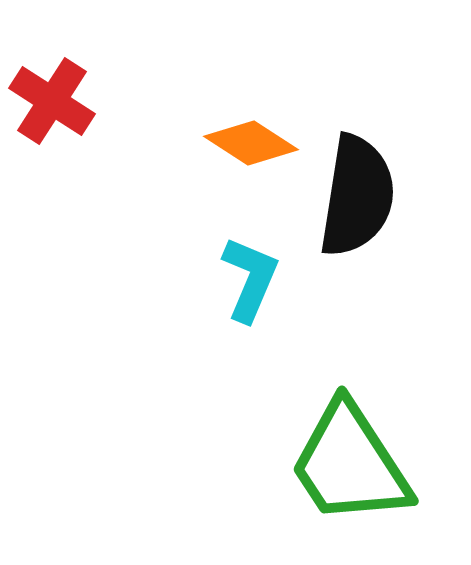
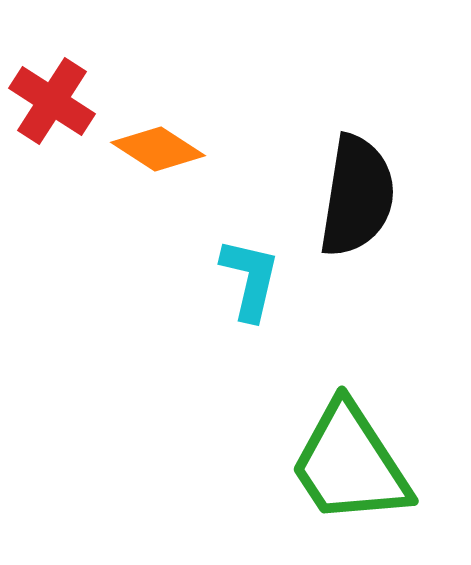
orange diamond: moved 93 px left, 6 px down
cyan L-shape: rotated 10 degrees counterclockwise
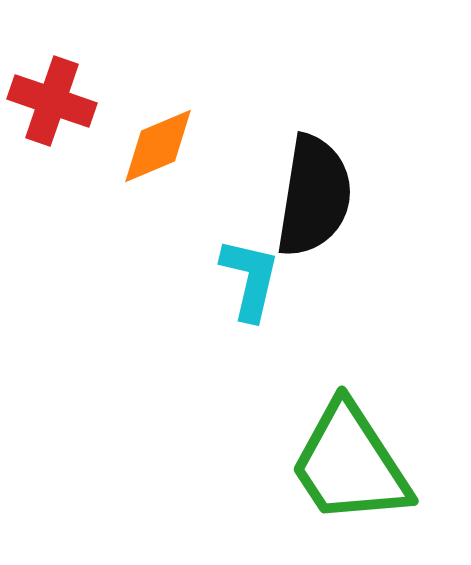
red cross: rotated 14 degrees counterclockwise
orange diamond: moved 3 px up; rotated 56 degrees counterclockwise
black semicircle: moved 43 px left
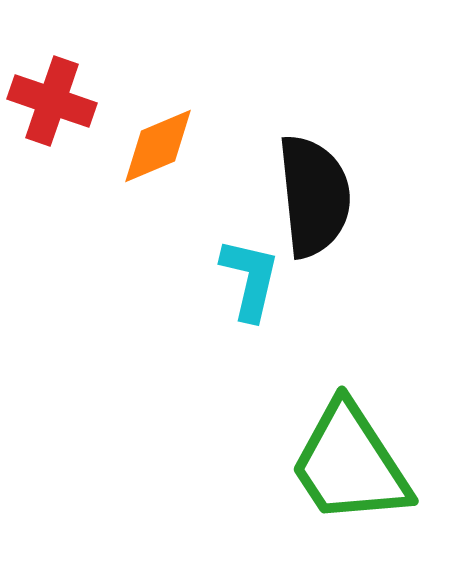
black semicircle: rotated 15 degrees counterclockwise
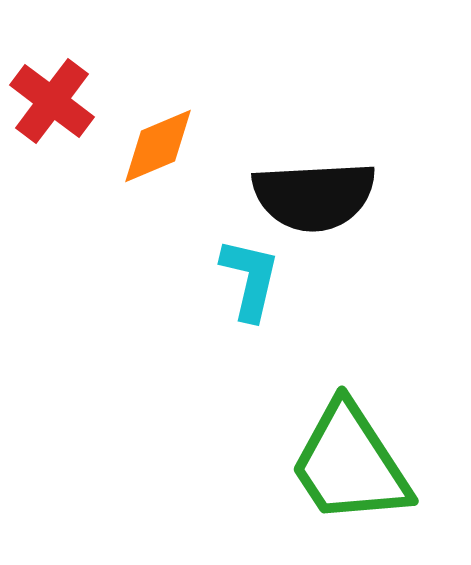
red cross: rotated 18 degrees clockwise
black semicircle: rotated 93 degrees clockwise
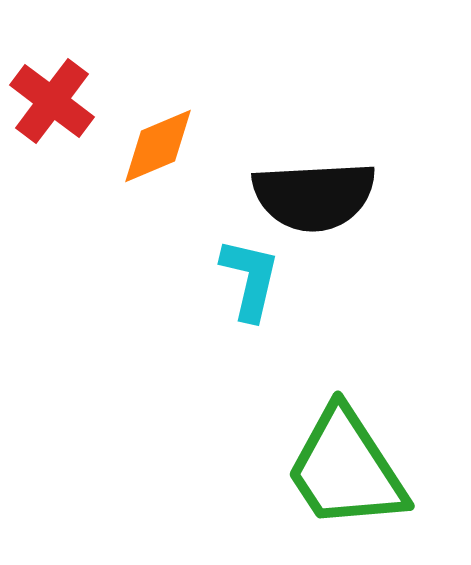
green trapezoid: moved 4 px left, 5 px down
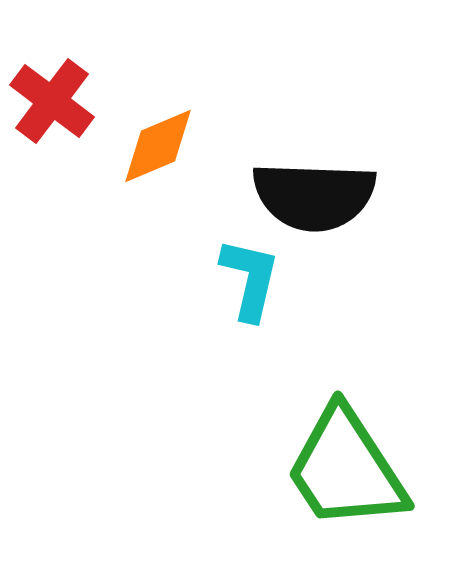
black semicircle: rotated 5 degrees clockwise
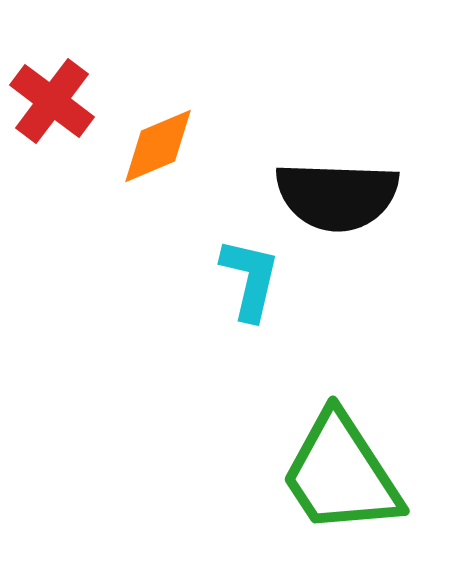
black semicircle: moved 23 px right
green trapezoid: moved 5 px left, 5 px down
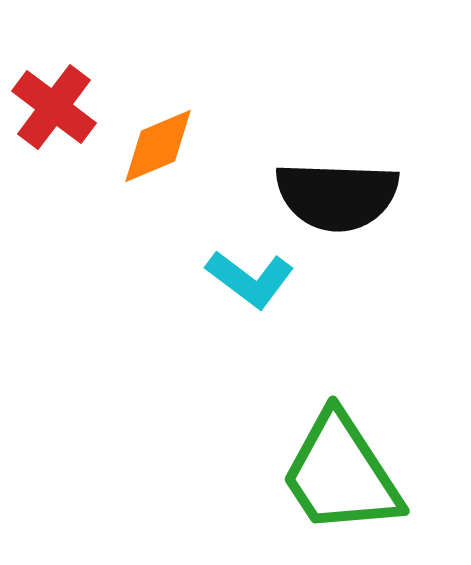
red cross: moved 2 px right, 6 px down
cyan L-shape: rotated 114 degrees clockwise
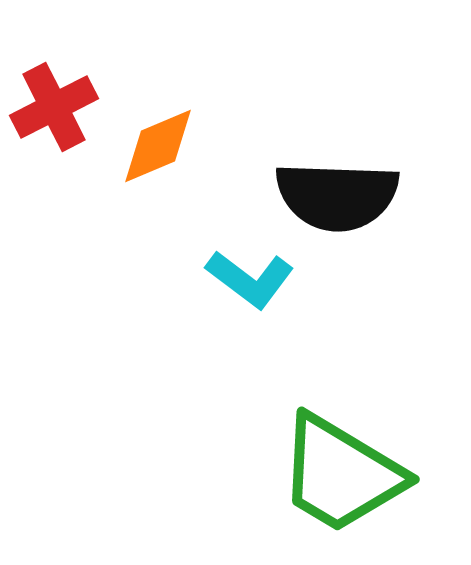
red cross: rotated 26 degrees clockwise
green trapezoid: rotated 26 degrees counterclockwise
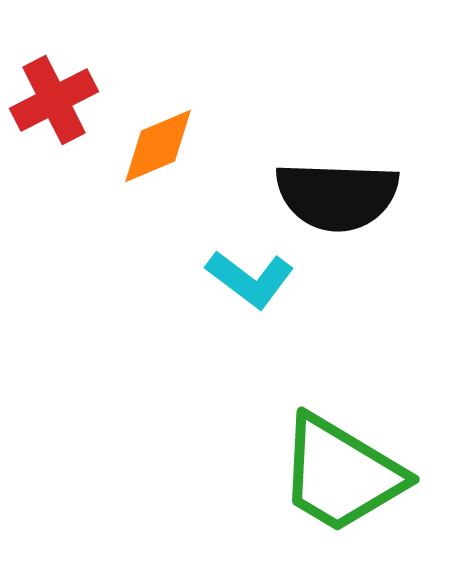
red cross: moved 7 px up
